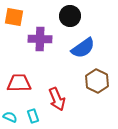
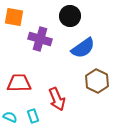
purple cross: rotated 15 degrees clockwise
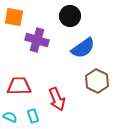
purple cross: moved 3 px left, 1 px down
red trapezoid: moved 3 px down
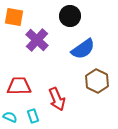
purple cross: rotated 25 degrees clockwise
blue semicircle: moved 1 px down
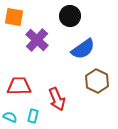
cyan rectangle: rotated 32 degrees clockwise
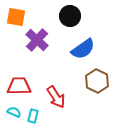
orange square: moved 2 px right
red arrow: moved 1 px left, 2 px up; rotated 10 degrees counterclockwise
cyan semicircle: moved 4 px right, 5 px up
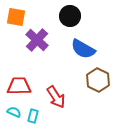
blue semicircle: rotated 65 degrees clockwise
brown hexagon: moved 1 px right, 1 px up
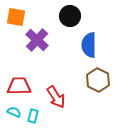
blue semicircle: moved 6 px right, 4 px up; rotated 60 degrees clockwise
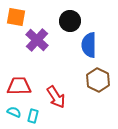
black circle: moved 5 px down
